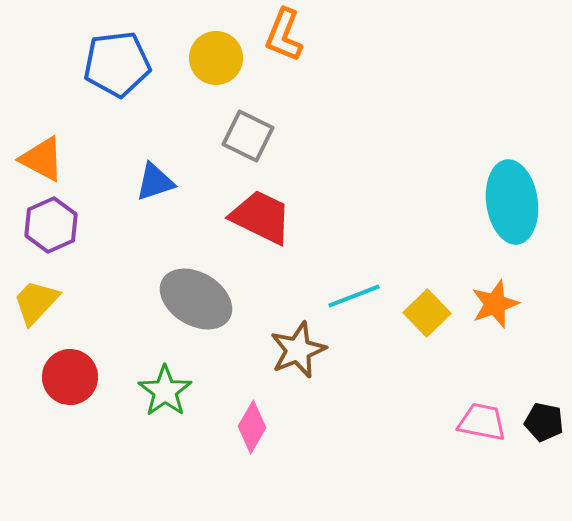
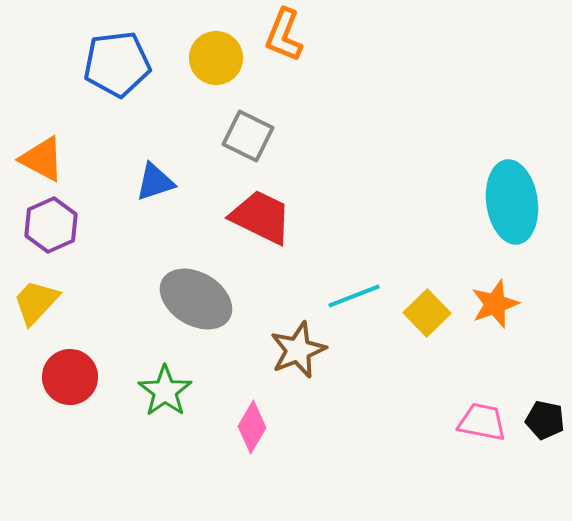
black pentagon: moved 1 px right, 2 px up
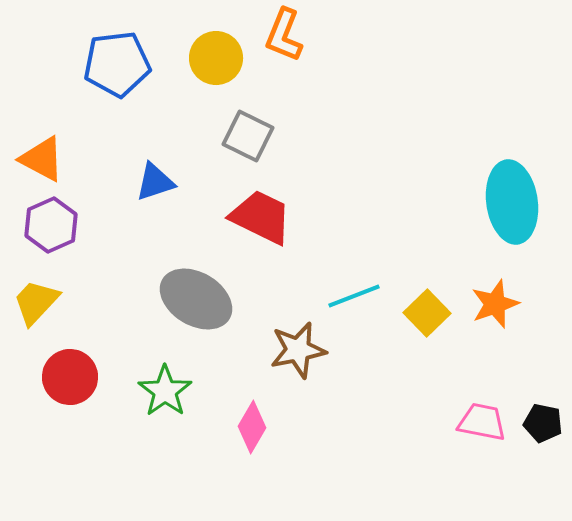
brown star: rotated 10 degrees clockwise
black pentagon: moved 2 px left, 3 px down
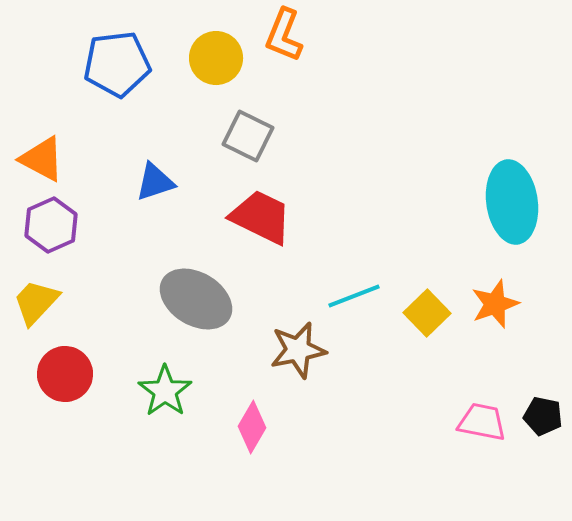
red circle: moved 5 px left, 3 px up
black pentagon: moved 7 px up
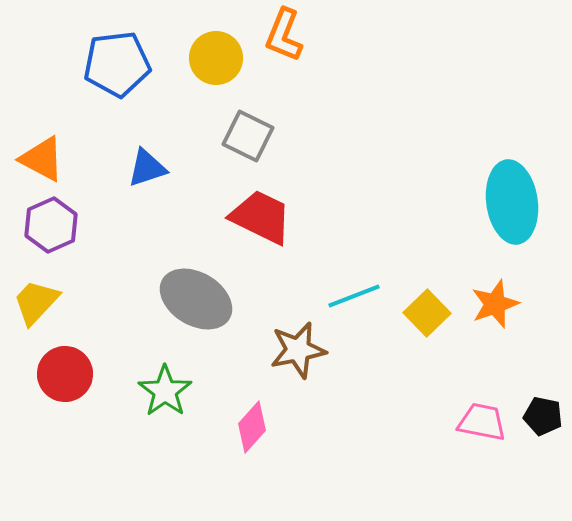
blue triangle: moved 8 px left, 14 px up
pink diamond: rotated 12 degrees clockwise
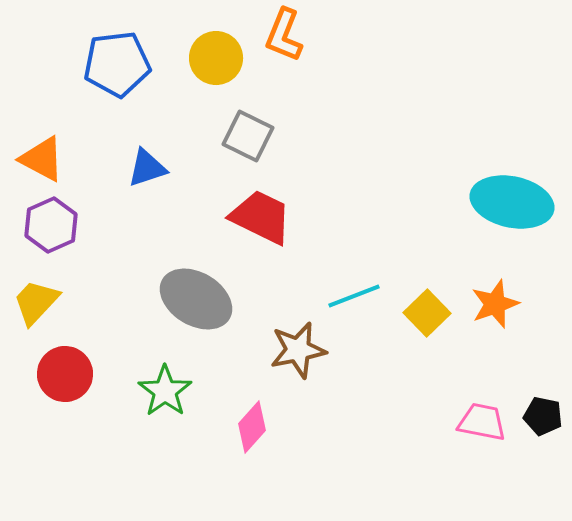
cyan ellipse: rotated 70 degrees counterclockwise
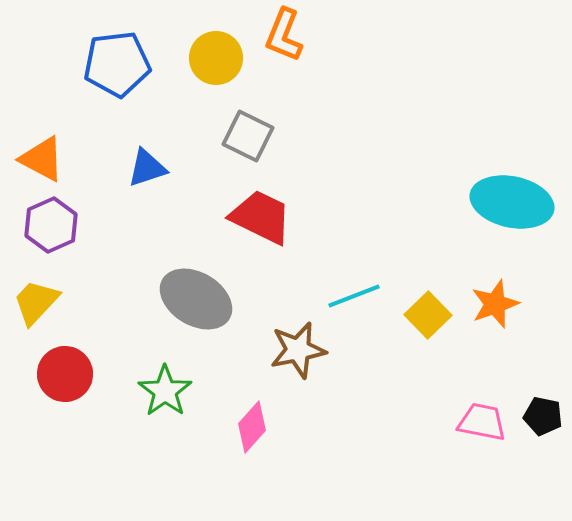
yellow square: moved 1 px right, 2 px down
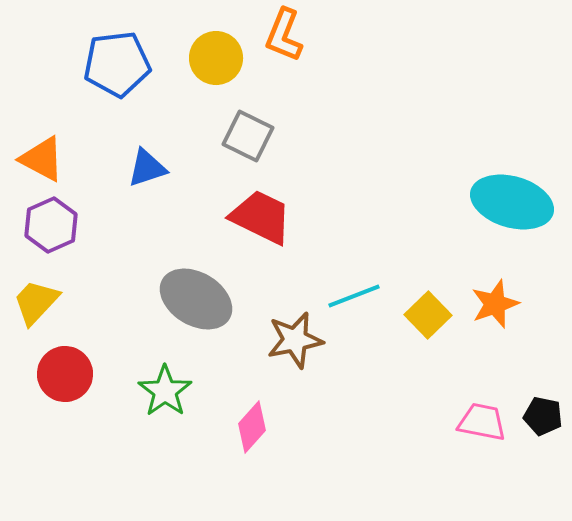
cyan ellipse: rotated 4 degrees clockwise
brown star: moved 3 px left, 10 px up
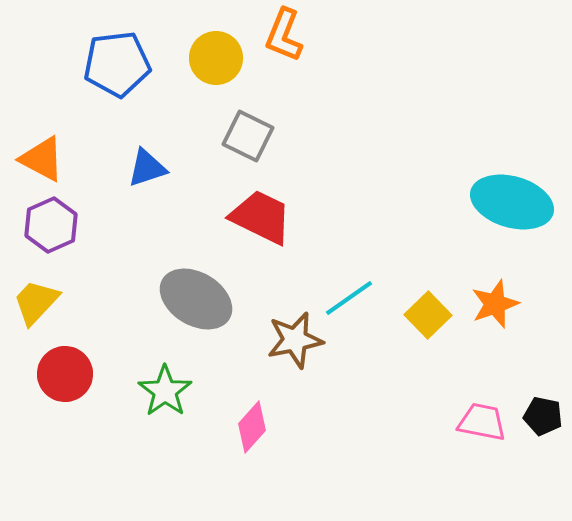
cyan line: moved 5 px left, 2 px down; rotated 14 degrees counterclockwise
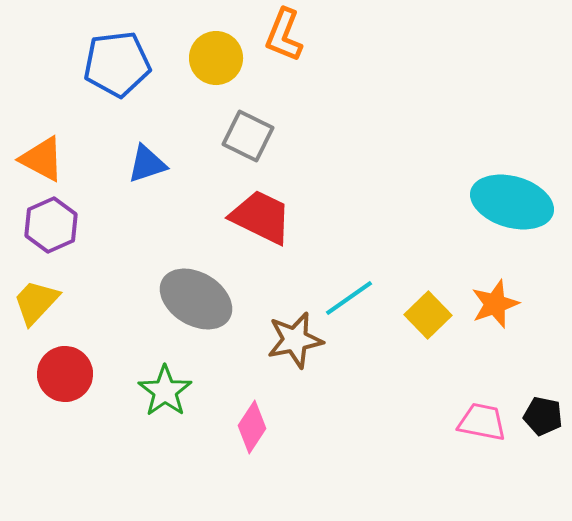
blue triangle: moved 4 px up
pink diamond: rotated 9 degrees counterclockwise
